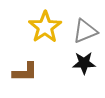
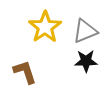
black star: moved 2 px right, 2 px up
brown L-shape: rotated 108 degrees counterclockwise
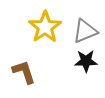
brown L-shape: moved 1 px left
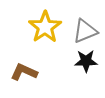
brown L-shape: rotated 48 degrees counterclockwise
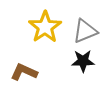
black star: moved 3 px left
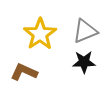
yellow star: moved 5 px left, 7 px down
black star: moved 1 px right, 1 px down
